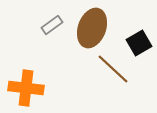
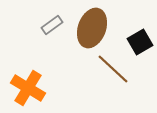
black square: moved 1 px right, 1 px up
orange cross: moved 2 px right; rotated 24 degrees clockwise
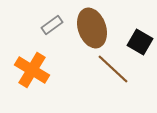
brown ellipse: rotated 39 degrees counterclockwise
black square: rotated 30 degrees counterclockwise
orange cross: moved 4 px right, 18 px up
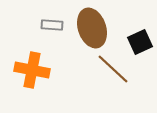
gray rectangle: rotated 40 degrees clockwise
black square: rotated 35 degrees clockwise
orange cross: rotated 20 degrees counterclockwise
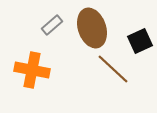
gray rectangle: rotated 45 degrees counterclockwise
black square: moved 1 px up
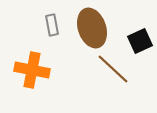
gray rectangle: rotated 60 degrees counterclockwise
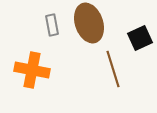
brown ellipse: moved 3 px left, 5 px up
black square: moved 3 px up
brown line: rotated 30 degrees clockwise
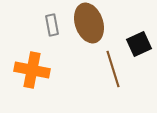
black square: moved 1 px left, 6 px down
